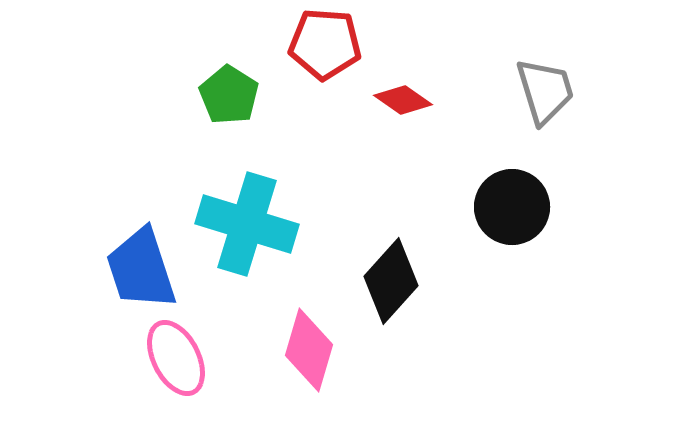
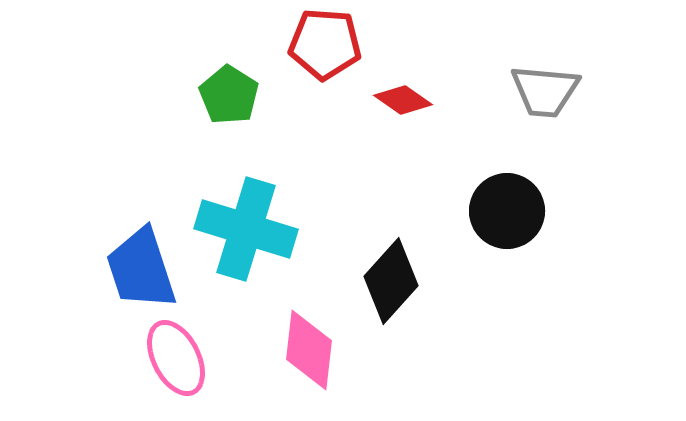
gray trapezoid: rotated 112 degrees clockwise
black circle: moved 5 px left, 4 px down
cyan cross: moved 1 px left, 5 px down
pink diamond: rotated 10 degrees counterclockwise
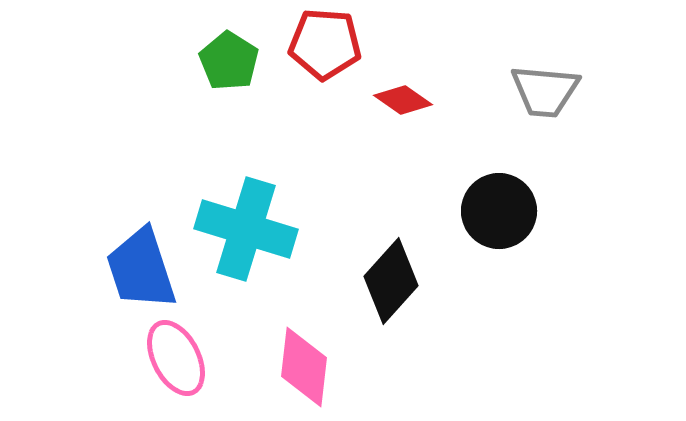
green pentagon: moved 34 px up
black circle: moved 8 px left
pink diamond: moved 5 px left, 17 px down
